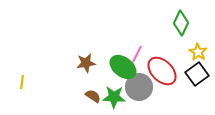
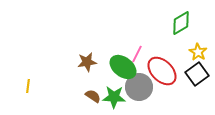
green diamond: rotated 35 degrees clockwise
brown star: moved 1 px right, 1 px up
yellow line: moved 6 px right, 4 px down
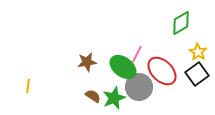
green star: moved 1 px down; rotated 25 degrees counterclockwise
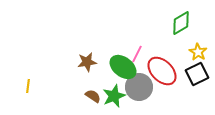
black square: rotated 10 degrees clockwise
green star: moved 2 px up
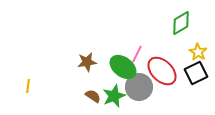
black square: moved 1 px left, 1 px up
